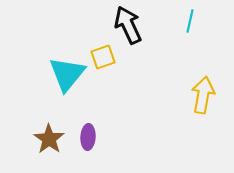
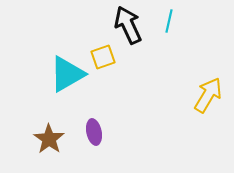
cyan line: moved 21 px left
cyan triangle: rotated 21 degrees clockwise
yellow arrow: moved 5 px right; rotated 21 degrees clockwise
purple ellipse: moved 6 px right, 5 px up; rotated 15 degrees counterclockwise
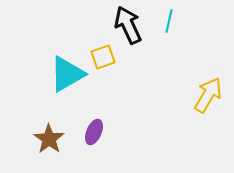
purple ellipse: rotated 35 degrees clockwise
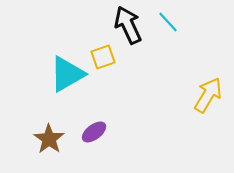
cyan line: moved 1 px left, 1 px down; rotated 55 degrees counterclockwise
purple ellipse: rotated 30 degrees clockwise
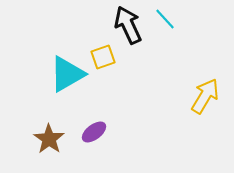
cyan line: moved 3 px left, 3 px up
yellow arrow: moved 3 px left, 1 px down
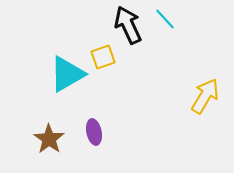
purple ellipse: rotated 65 degrees counterclockwise
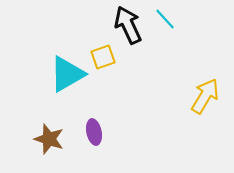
brown star: rotated 16 degrees counterclockwise
